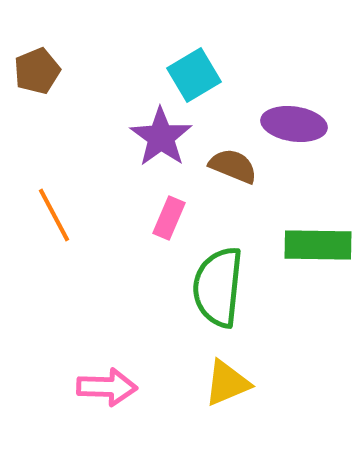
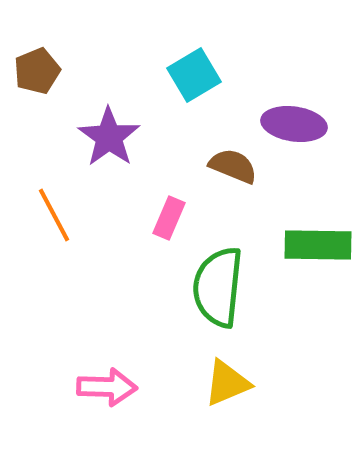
purple star: moved 52 px left
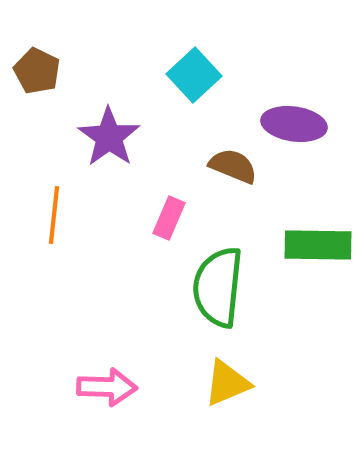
brown pentagon: rotated 24 degrees counterclockwise
cyan square: rotated 12 degrees counterclockwise
orange line: rotated 34 degrees clockwise
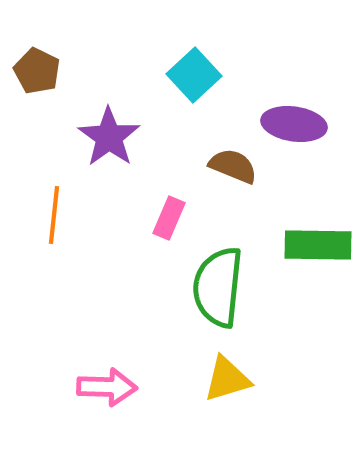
yellow triangle: moved 4 px up; rotated 6 degrees clockwise
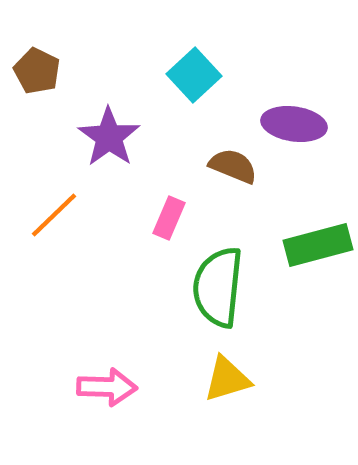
orange line: rotated 40 degrees clockwise
green rectangle: rotated 16 degrees counterclockwise
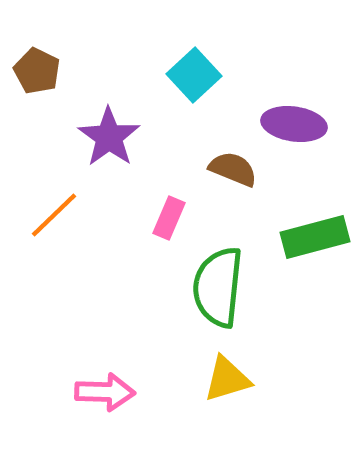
brown semicircle: moved 3 px down
green rectangle: moved 3 px left, 8 px up
pink arrow: moved 2 px left, 5 px down
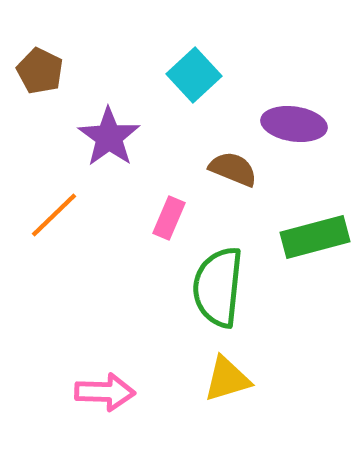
brown pentagon: moved 3 px right
